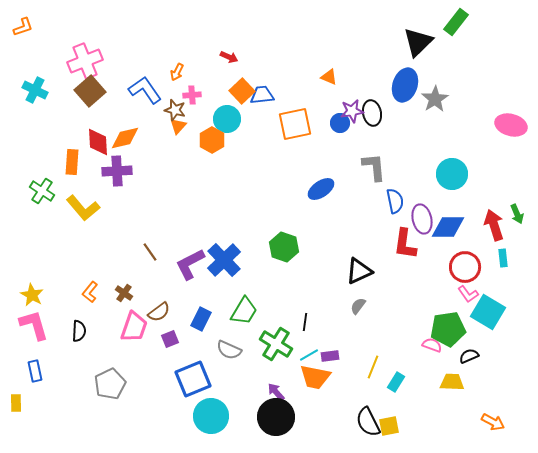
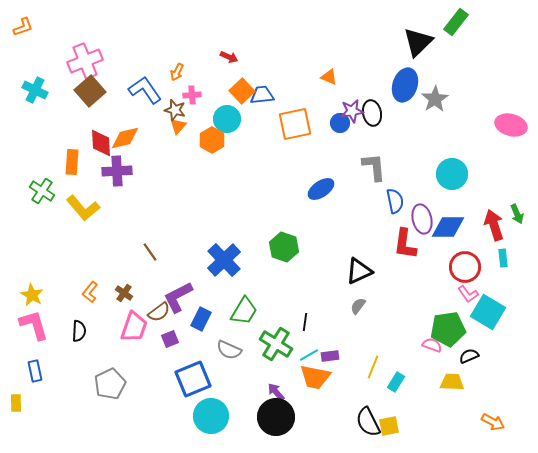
red diamond at (98, 142): moved 3 px right, 1 px down
purple L-shape at (190, 264): moved 12 px left, 33 px down
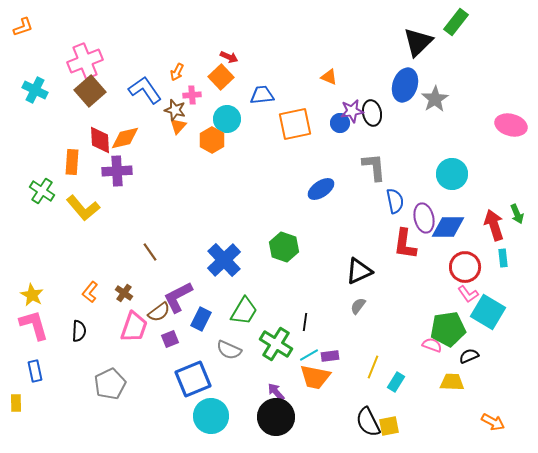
orange square at (242, 91): moved 21 px left, 14 px up
red diamond at (101, 143): moved 1 px left, 3 px up
purple ellipse at (422, 219): moved 2 px right, 1 px up
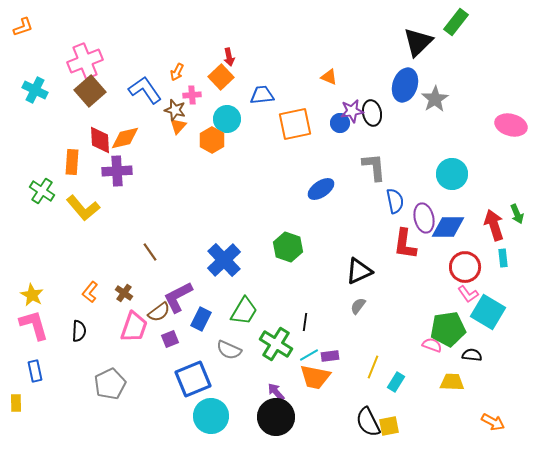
red arrow at (229, 57): rotated 54 degrees clockwise
green hexagon at (284, 247): moved 4 px right
black semicircle at (469, 356): moved 3 px right, 1 px up; rotated 30 degrees clockwise
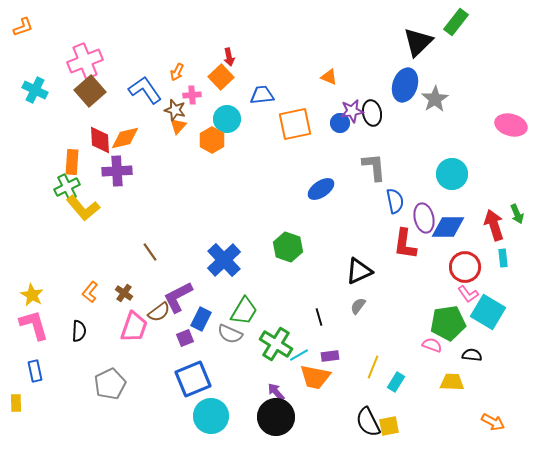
green cross at (42, 191): moved 25 px right, 4 px up; rotated 30 degrees clockwise
black line at (305, 322): moved 14 px right, 5 px up; rotated 24 degrees counterclockwise
green pentagon at (448, 329): moved 6 px up
purple square at (170, 339): moved 15 px right, 1 px up
gray semicircle at (229, 350): moved 1 px right, 16 px up
cyan line at (309, 355): moved 10 px left
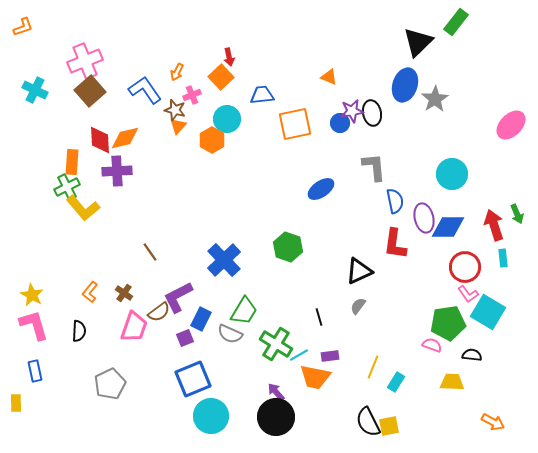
pink cross at (192, 95): rotated 18 degrees counterclockwise
pink ellipse at (511, 125): rotated 60 degrees counterclockwise
red L-shape at (405, 244): moved 10 px left
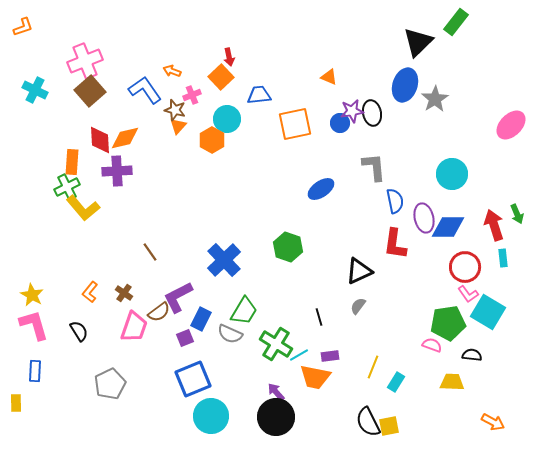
orange arrow at (177, 72): moved 5 px left, 1 px up; rotated 84 degrees clockwise
blue trapezoid at (262, 95): moved 3 px left
black semicircle at (79, 331): rotated 35 degrees counterclockwise
blue rectangle at (35, 371): rotated 15 degrees clockwise
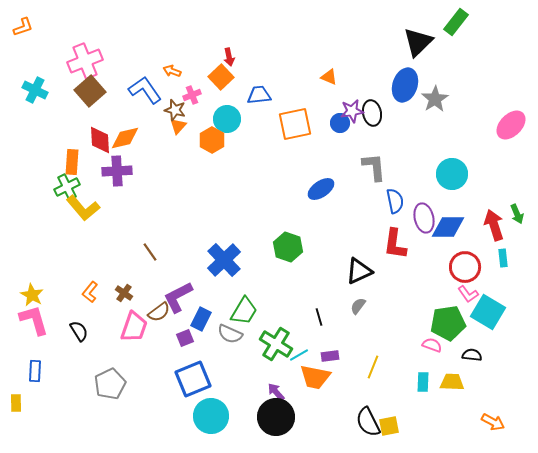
pink L-shape at (34, 325): moved 5 px up
cyan rectangle at (396, 382): moved 27 px right; rotated 30 degrees counterclockwise
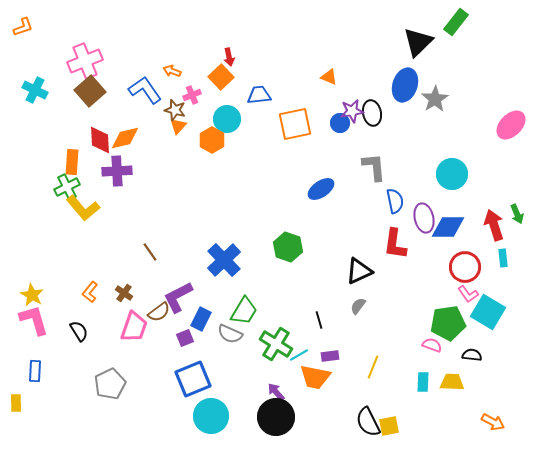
black line at (319, 317): moved 3 px down
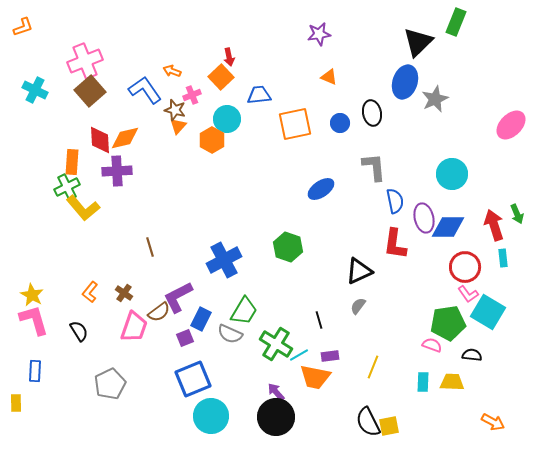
green rectangle at (456, 22): rotated 16 degrees counterclockwise
blue ellipse at (405, 85): moved 3 px up
gray star at (435, 99): rotated 8 degrees clockwise
purple star at (352, 111): moved 33 px left, 77 px up
brown line at (150, 252): moved 5 px up; rotated 18 degrees clockwise
blue cross at (224, 260): rotated 16 degrees clockwise
